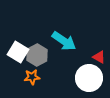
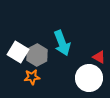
cyan arrow: moved 2 px left, 2 px down; rotated 35 degrees clockwise
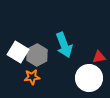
cyan arrow: moved 2 px right, 2 px down
red triangle: rotated 40 degrees counterclockwise
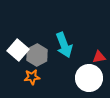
white square: moved 2 px up; rotated 10 degrees clockwise
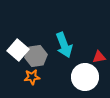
gray hexagon: moved 1 px left, 1 px down; rotated 20 degrees clockwise
white circle: moved 4 px left, 1 px up
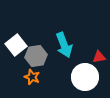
white square: moved 2 px left, 5 px up; rotated 10 degrees clockwise
orange star: rotated 28 degrees clockwise
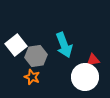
red triangle: moved 6 px left, 3 px down
